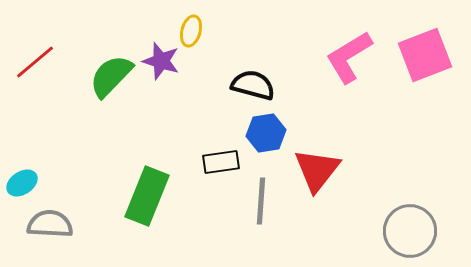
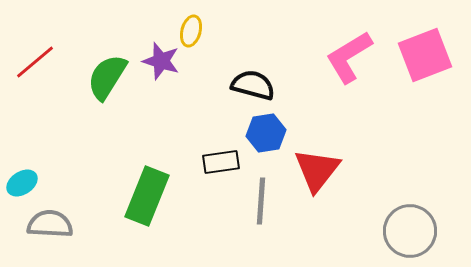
green semicircle: moved 4 px left, 1 px down; rotated 12 degrees counterclockwise
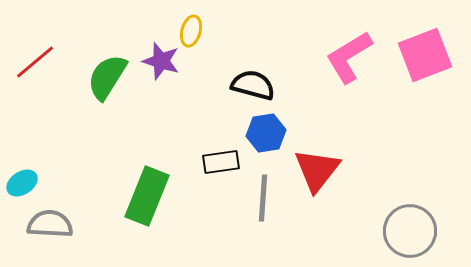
gray line: moved 2 px right, 3 px up
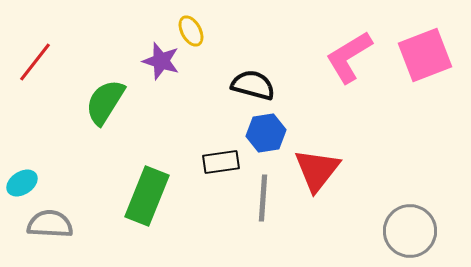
yellow ellipse: rotated 44 degrees counterclockwise
red line: rotated 12 degrees counterclockwise
green semicircle: moved 2 px left, 25 px down
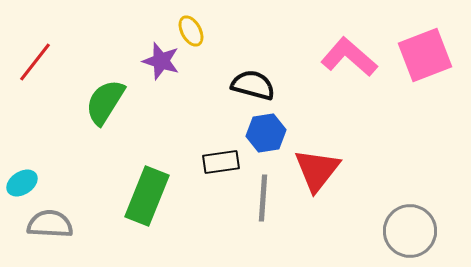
pink L-shape: rotated 72 degrees clockwise
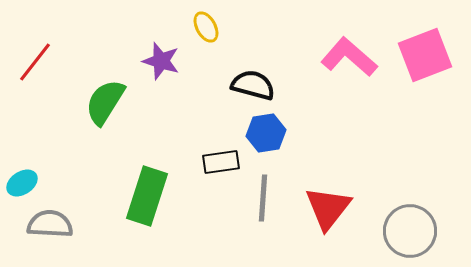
yellow ellipse: moved 15 px right, 4 px up
red triangle: moved 11 px right, 38 px down
green rectangle: rotated 4 degrees counterclockwise
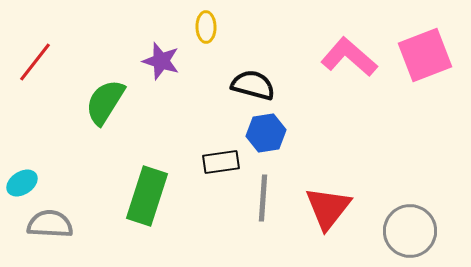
yellow ellipse: rotated 28 degrees clockwise
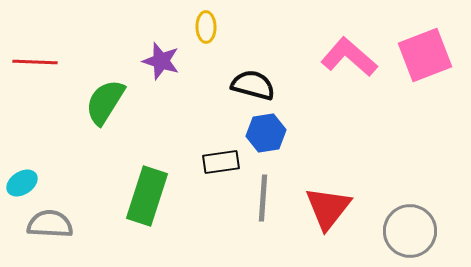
red line: rotated 54 degrees clockwise
